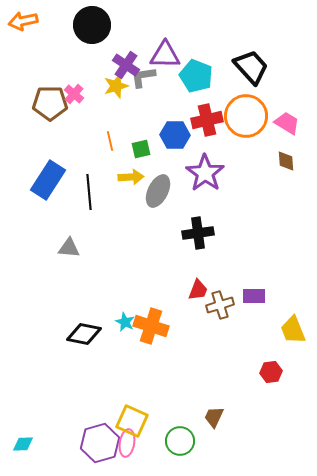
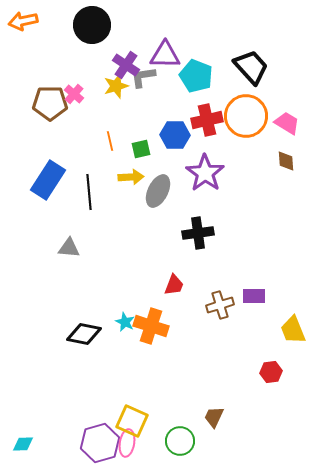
red trapezoid: moved 24 px left, 5 px up
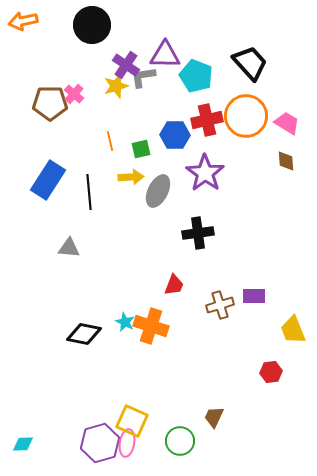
black trapezoid: moved 1 px left, 4 px up
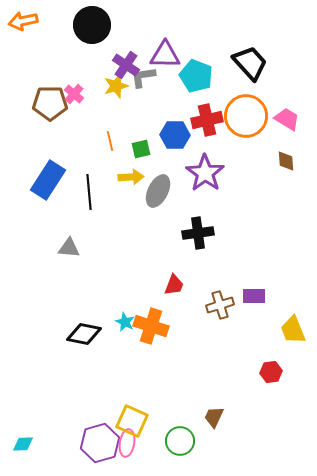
pink trapezoid: moved 4 px up
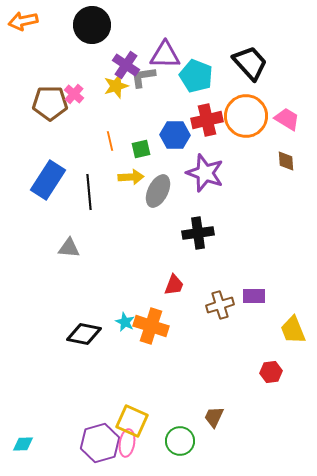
purple star: rotated 15 degrees counterclockwise
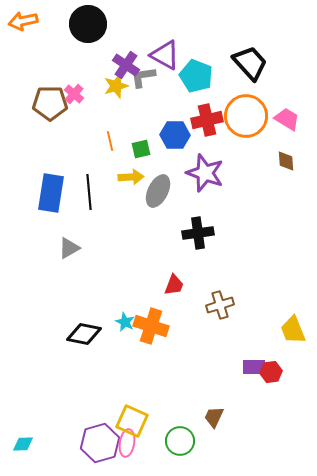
black circle: moved 4 px left, 1 px up
purple triangle: rotated 28 degrees clockwise
blue rectangle: moved 3 px right, 13 px down; rotated 24 degrees counterclockwise
gray triangle: rotated 35 degrees counterclockwise
purple rectangle: moved 71 px down
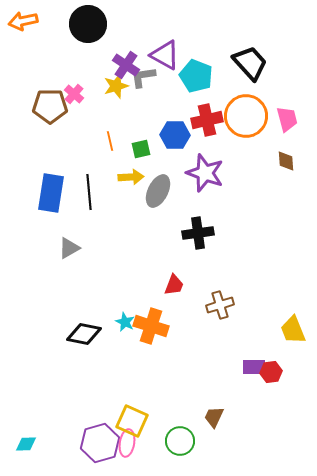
brown pentagon: moved 3 px down
pink trapezoid: rotated 44 degrees clockwise
cyan diamond: moved 3 px right
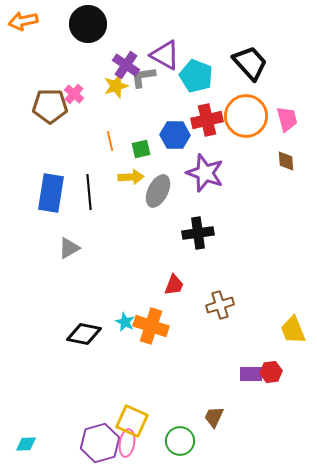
purple rectangle: moved 3 px left, 7 px down
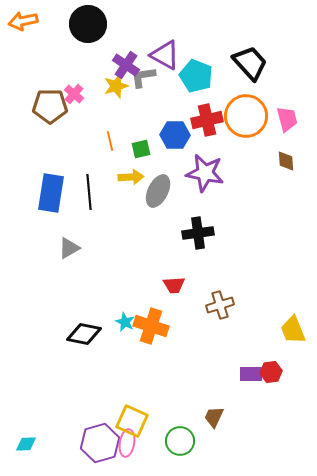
purple star: rotated 9 degrees counterclockwise
red trapezoid: rotated 65 degrees clockwise
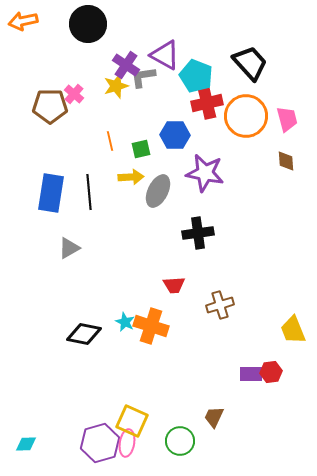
red cross: moved 17 px up
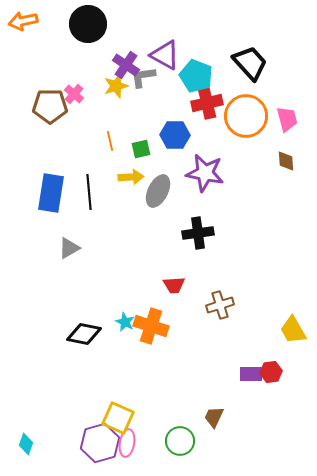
yellow trapezoid: rotated 8 degrees counterclockwise
yellow square: moved 14 px left, 3 px up
cyan diamond: rotated 70 degrees counterclockwise
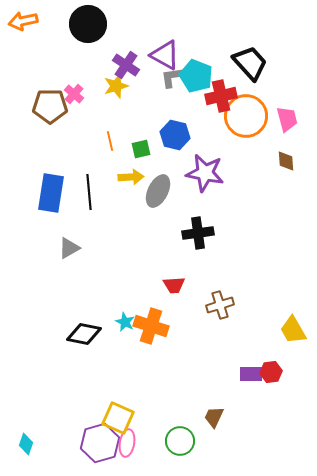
gray L-shape: moved 30 px right
red cross: moved 14 px right, 7 px up
blue hexagon: rotated 12 degrees clockwise
